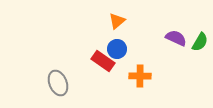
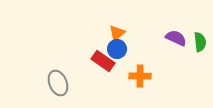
orange triangle: moved 12 px down
green semicircle: rotated 36 degrees counterclockwise
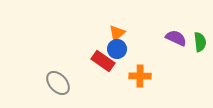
gray ellipse: rotated 20 degrees counterclockwise
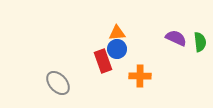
orange triangle: rotated 36 degrees clockwise
red rectangle: rotated 35 degrees clockwise
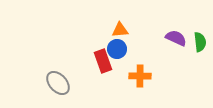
orange triangle: moved 3 px right, 3 px up
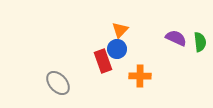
orange triangle: rotated 42 degrees counterclockwise
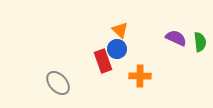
orange triangle: rotated 30 degrees counterclockwise
